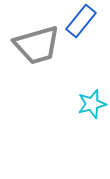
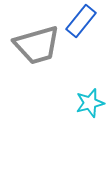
cyan star: moved 2 px left, 1 px up
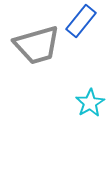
cyan star: rotated 16 degrees counterclockwise
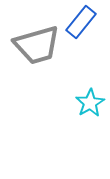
blue rectangle: moved 1 px down
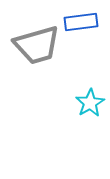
blue rectangle: rotated 44 degrees clockwise
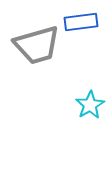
cyan star: moved 2 px down
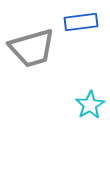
gray trapezoid: moved 5 px left, 3 px down
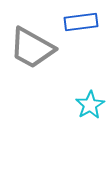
gray trapezoid: rotated 45 degrees clockwise
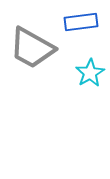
cyan star: moved 32 px up
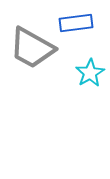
blue rectangle: moved 5 px left, 1 px down
